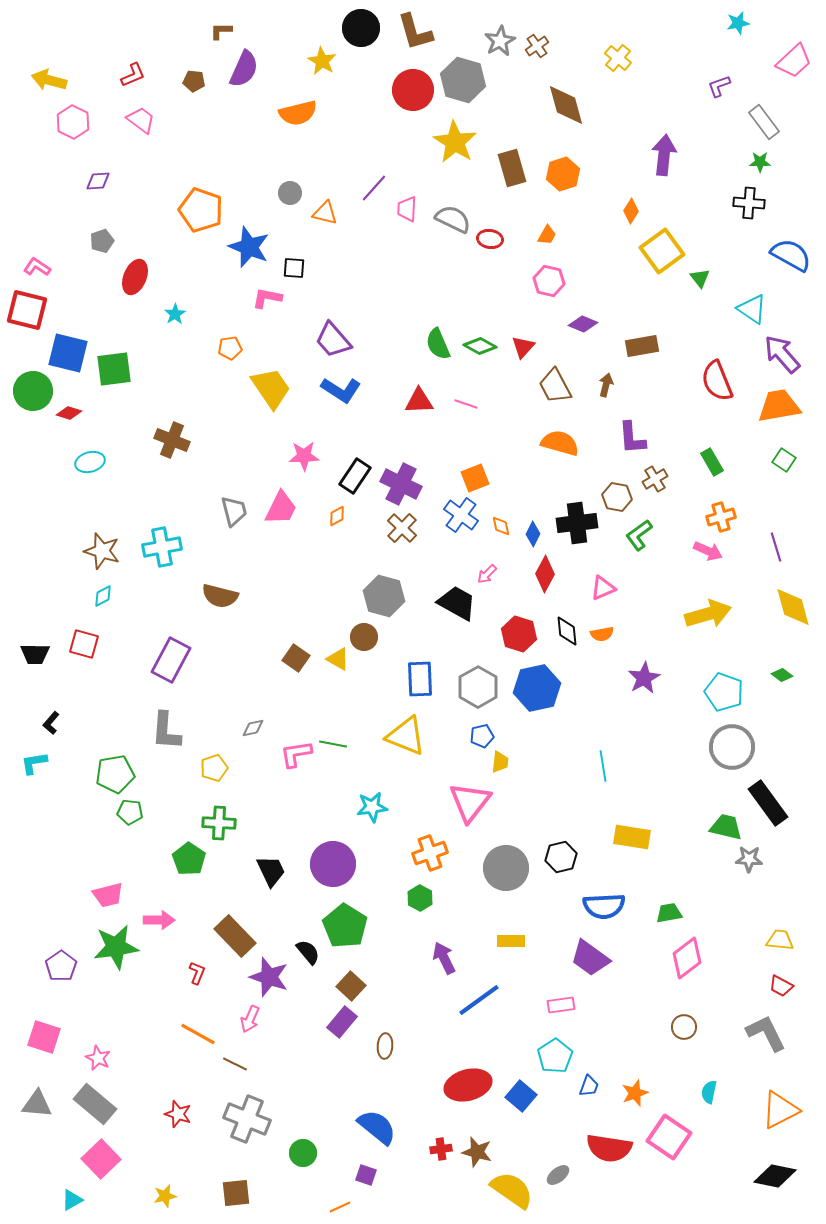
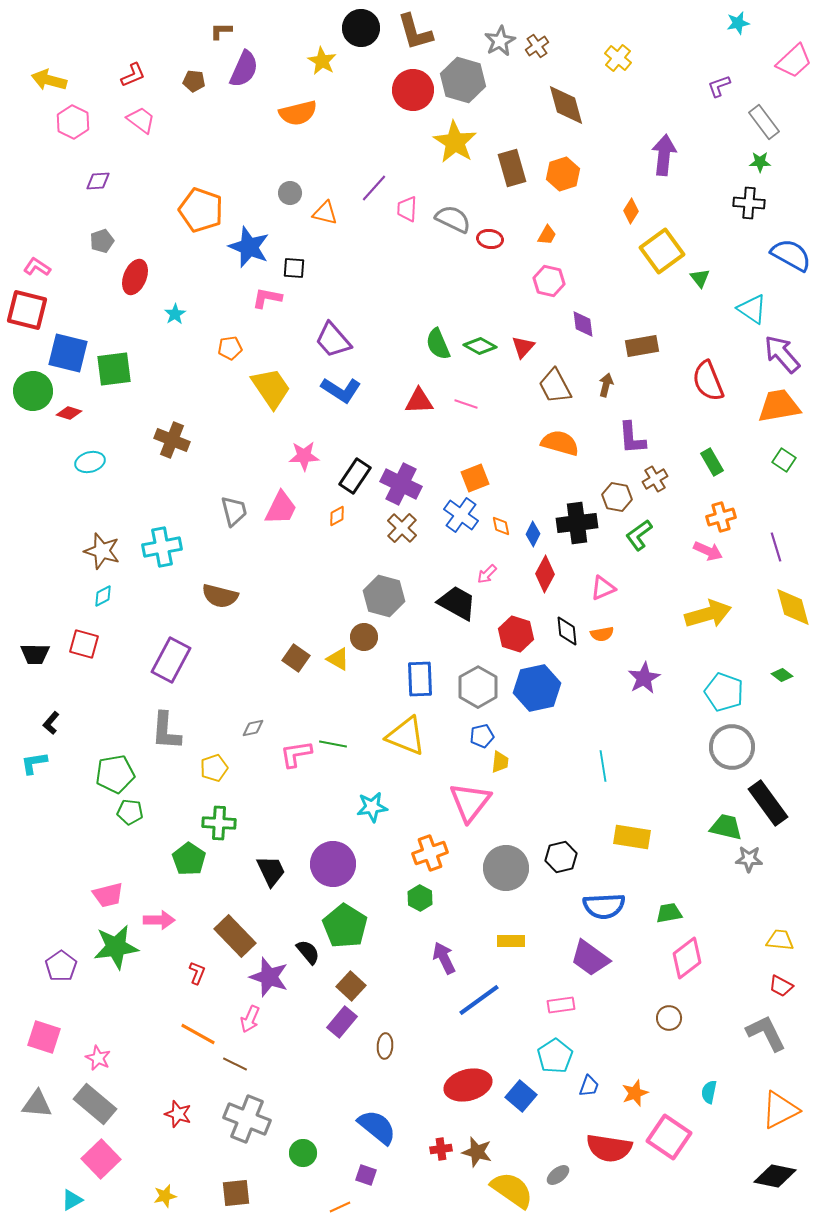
purple diamond at (583, 324): rotated 60 degrees clockwise
red semicircle at (717, 381): moved 9 px left
red hexagon at (519, 634): moved 3 px left
brown circle at (684, 1027): moved 15 px left, 9 px up
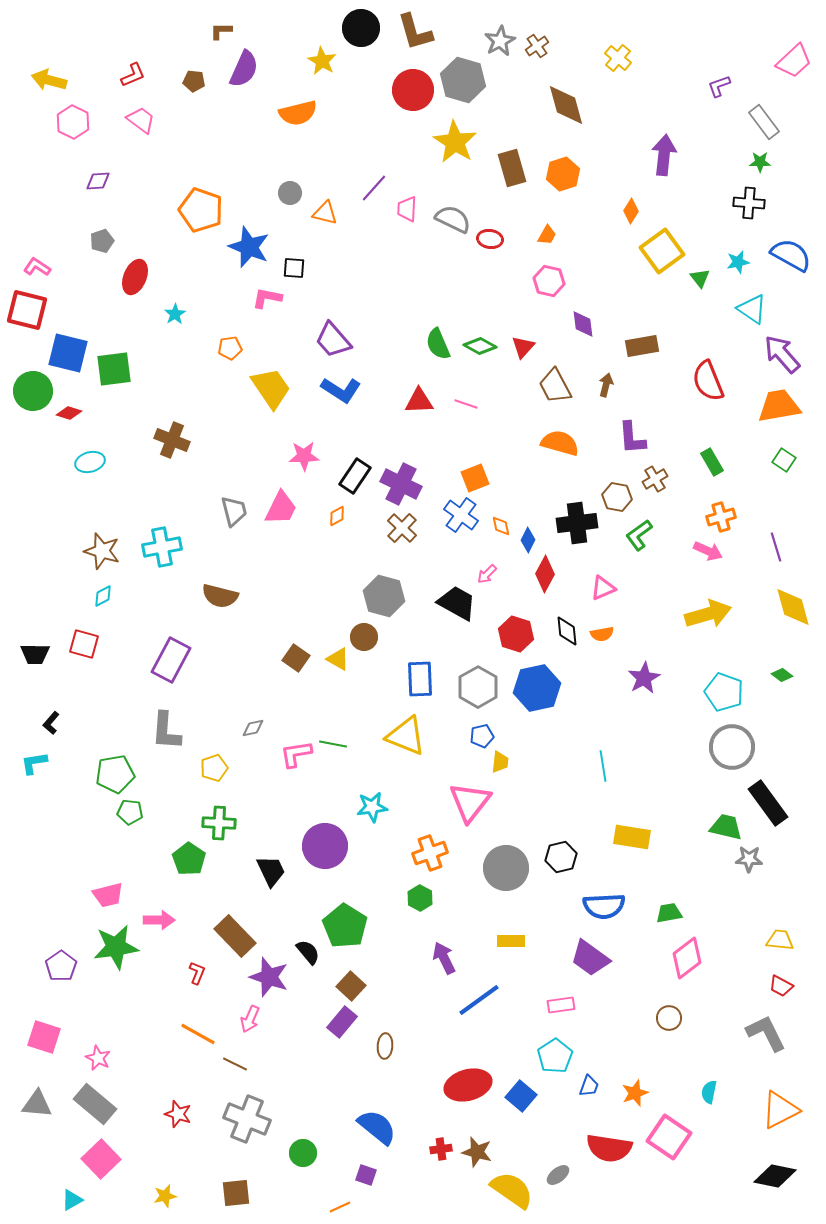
cyan star at (738, 23): moved 239 px down
blue diamond at (533, 534): moved 5 px left, 6 px down
purple circle at (333, 864): moved 8 px left, 18 px up
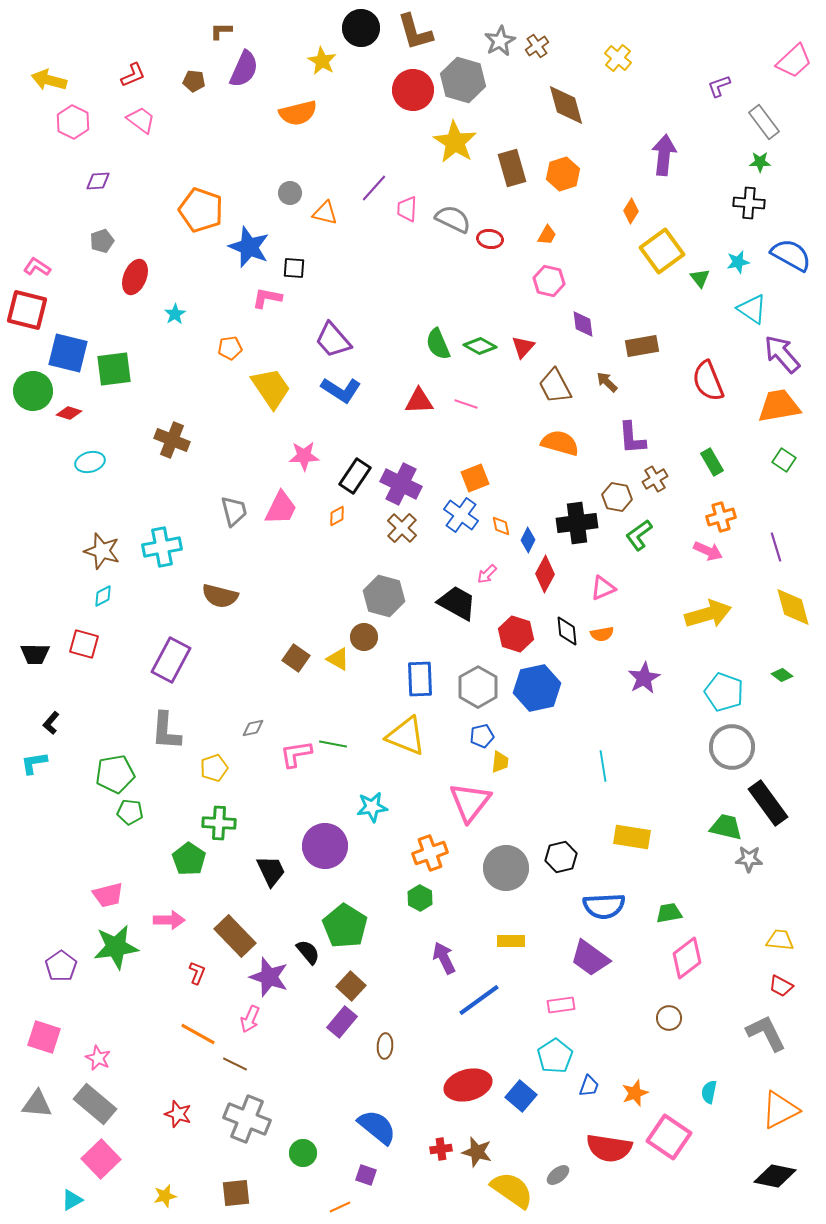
brown arrow at (606, 385): moved 1 px right, 3 px up; rotated 60 degrees counterclockwise
pink arrow at (159, 920): moved 10 px right
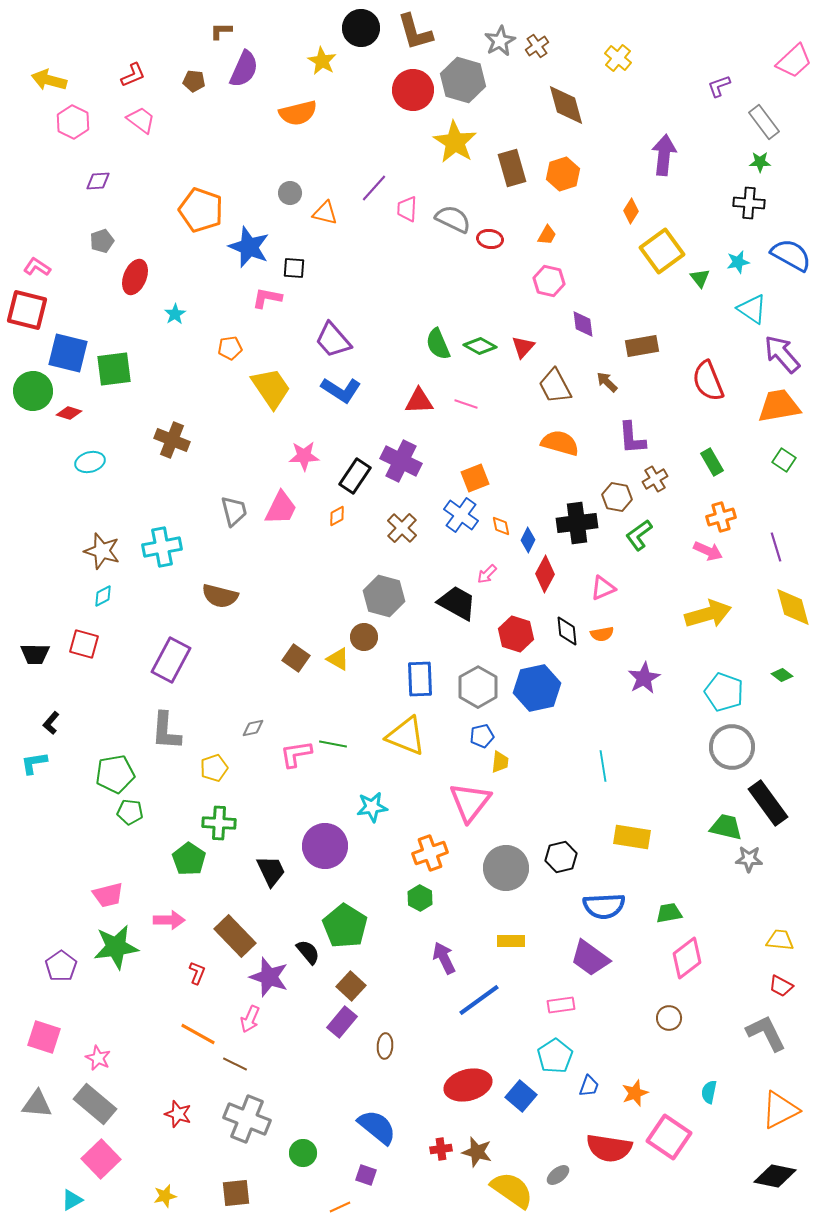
purple cross at (401, 484): moved 23 px up
